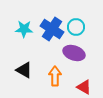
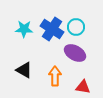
purple ellipse: moved 1 px right; rotated 10 degrees clockwise
red triangle: moved 1 px left; rotated 21 degrees counterclockwise
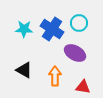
cyan circle: moved 3 px right, 4 px up
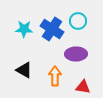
cyan circle: moved 1 px left, 2 px up
purple ellipse: moved 1 px right, 1 px down; rotated 30 degrees counterclockwise
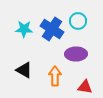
red triangle: moved 2 px right
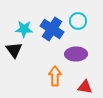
black triangle: moved 10 px left, 20 px up; rotated 24 degrees clockwise
